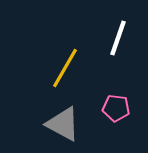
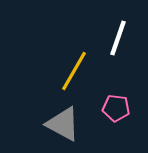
yellow line: moved 9 px right, 3 px down
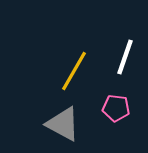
white line: moved 7 px right, 19 px down
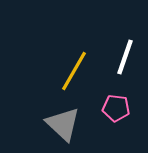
gray triangle: rotated 15 degrees clockwise
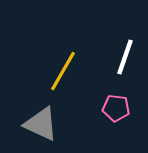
yellow line: moved 11 px left
gray triangle: moved 22 px left; rotated 18 degrees counterclockwise
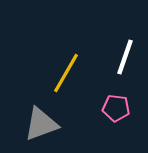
yellow line: moved 3 px right, 2 px down
gray triangle: rotated 45 degrees counterclockwise
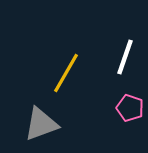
pink pentagon: moved 14 px right; rotated 12 degrees clockwise
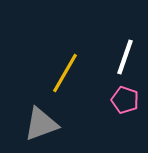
yellow line: moved 1 px left
pink pentagon: moved 5 px left, 8 px up
